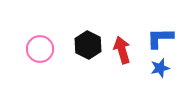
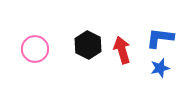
blue L-shape: rotated 8 degrees clockwise
pink circle: moved 5 px left
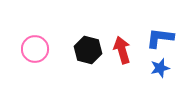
black hexagon: moved 5 px down; rotated 12 degrees counterclockwise
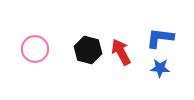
red arrow: moved 1 px left, 2 px down; rotated 12 degrees counterclockwise
blue star: rotated 18 degrees clockwise
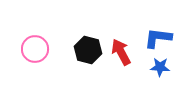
blue L-shape: moved 2 px left
blue star: moved 1 px up
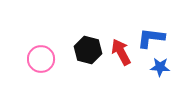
blue L-shape: moved 7 px left
pink circle: moved 6 px right, 10 px down
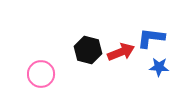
red arrow: rotated 96 degrees clockwise
pink circle: moved 15 px down
blue star: moved 1 px left
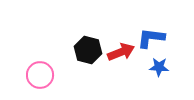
pink circle: moved 1 px left, 1 px down
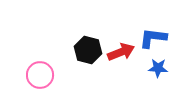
blue L-shape: moved 2 px right
blue star: moved 1 px left, 1 px down
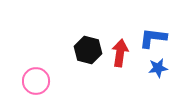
red arrow: moved 1 px left, 1 px down; rotated 60 degrees counterclockwise
blue star: rotated 12 degrees counterclockwise
pink circle: moved 4 px left, 6 px down
